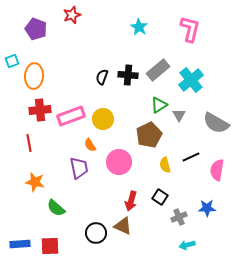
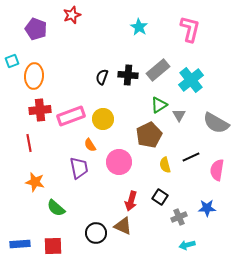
red square: moved 3 px right
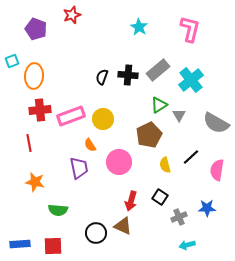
black line: rotated 18 degrees counterclockwise
green semicircle: moved 2 px right, 2 px down; rotated 36 degrees counterclockwise
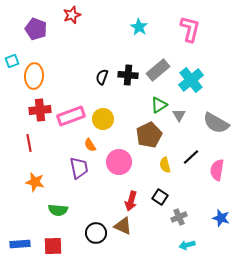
blue star: moved 14 px right, 10 px down; rotated 18 degrees clockwise
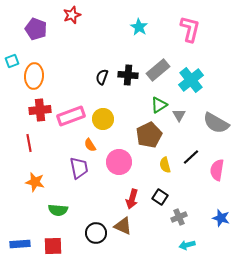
red arrow: moved 1 px right, 2 px up
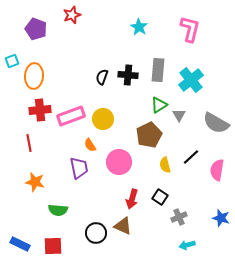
gray rectangle: rotated 45 degrees counterclockwise
blue rectangle: rotated 30 degrees clockwise
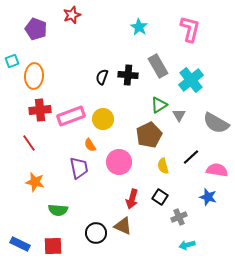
gray rectangle: moved 4 px up; rotated 35 degrees counterclockwise
red line: rotated 24 degrees counterclockwise
yellow semicircle: moved 2 px left, 1 px down
pink semicircle: rotated 90 degrees clockwise
blue star: moved 13 px left, 21 px up
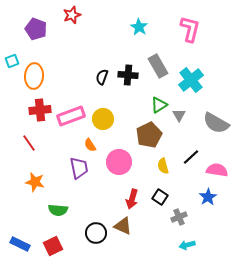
blue star: rotated 24 degrees clockwise
red square: rotated 24 degrees counterclockwise
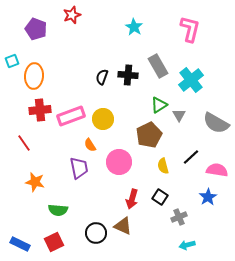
cyan star: moved 5 px left
red line: moved 5 px left
red square: moved 1 px right, 4 px up
